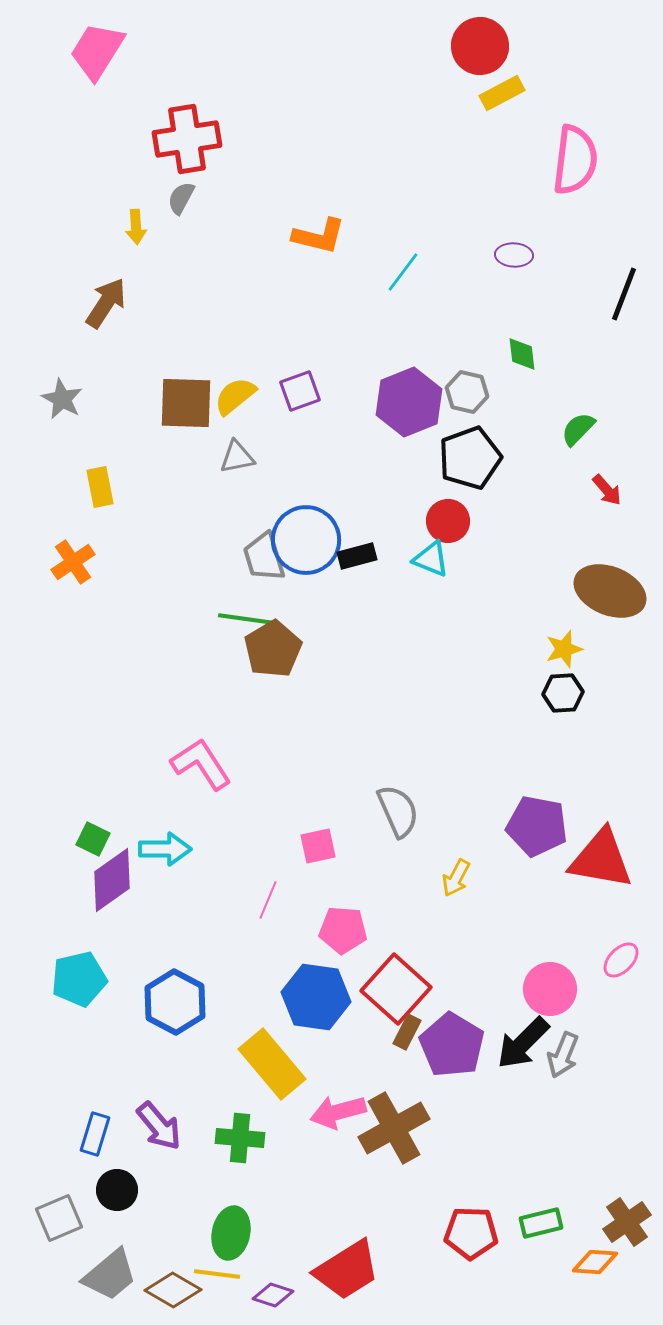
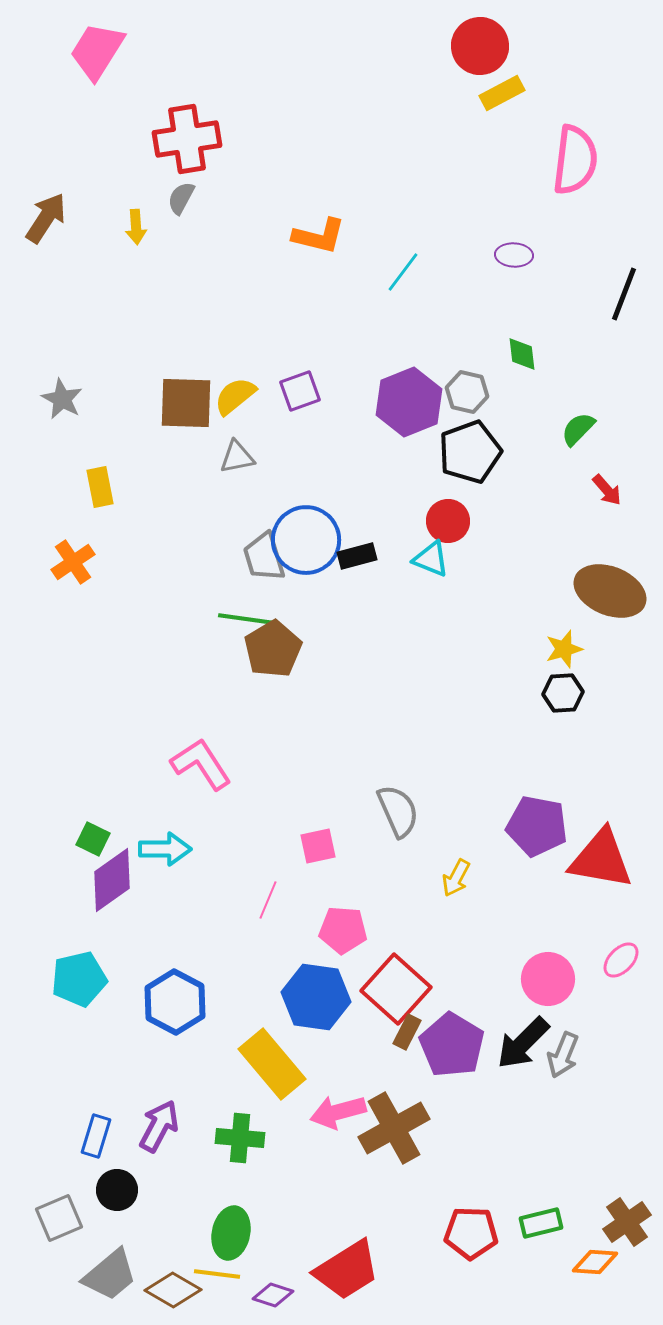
brown arrow at (106, 303): moved 60 px left, 85 px up
black pentagon at (470, 458): moved 6 px up
pink circle at (550, 989): moved 2 px left, 10 px up
purple arrow at (159, 1126): rotated 112 degrees counterclockwise
blue rectangle at (95, 1134): moved 1 px right, 2 px down
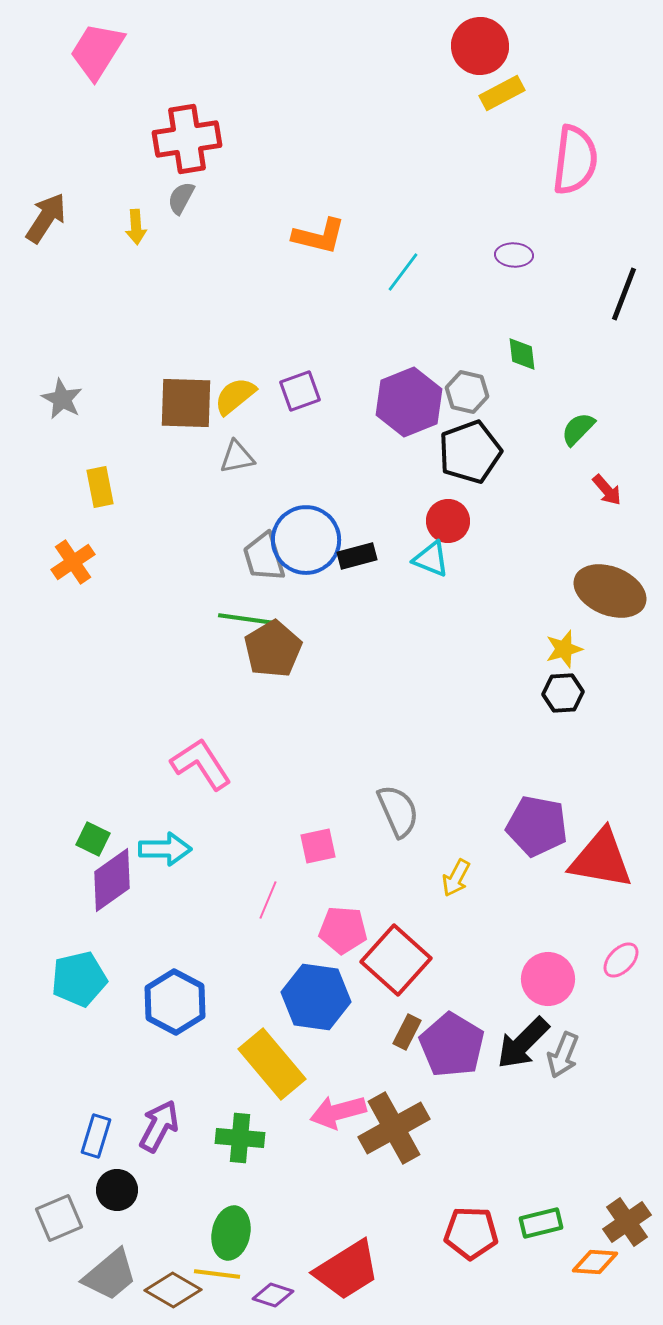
red square at (396, 989): moved 29 px up
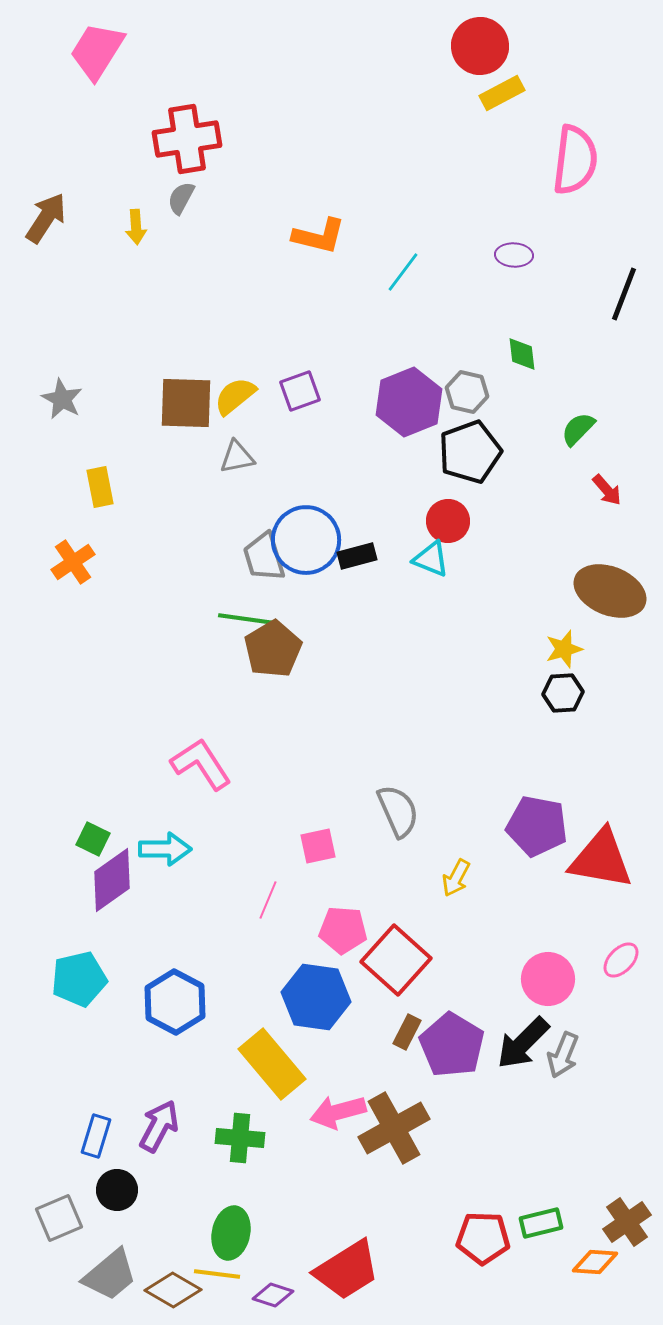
red pentagon at (471, 1233): moved 12 px right, 5 px down
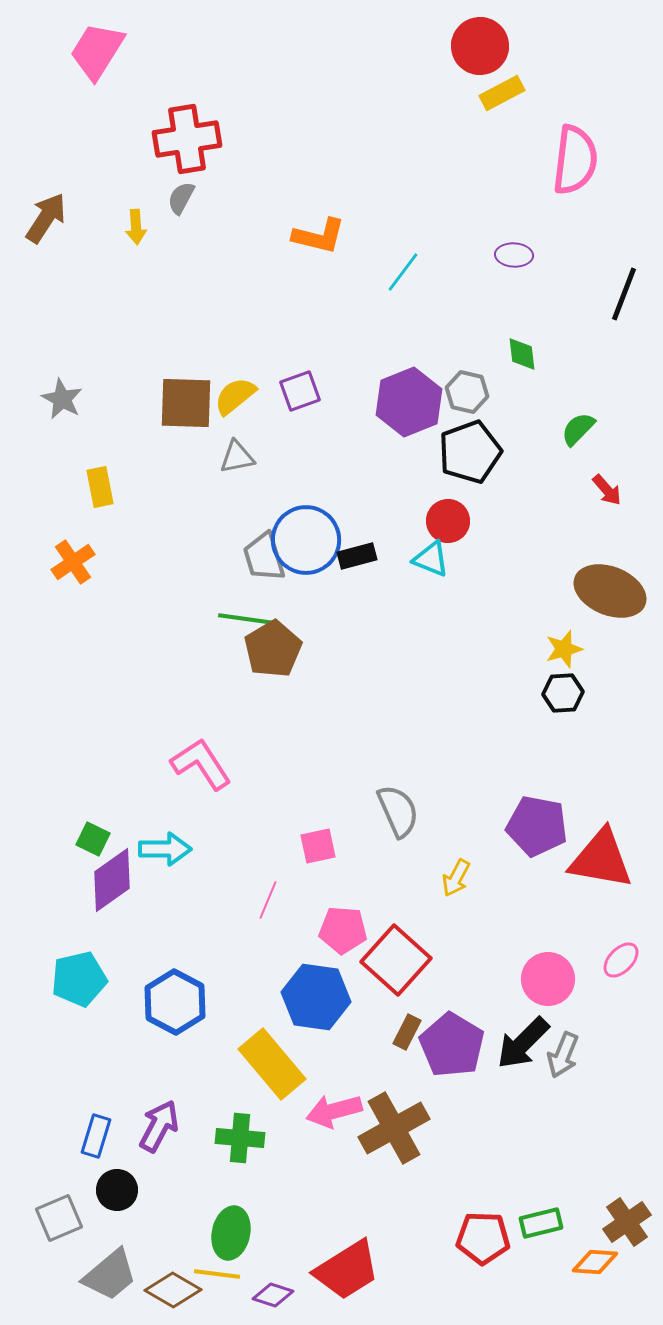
pink arrow at (338, 1112): moved 4 px left, 1 px up
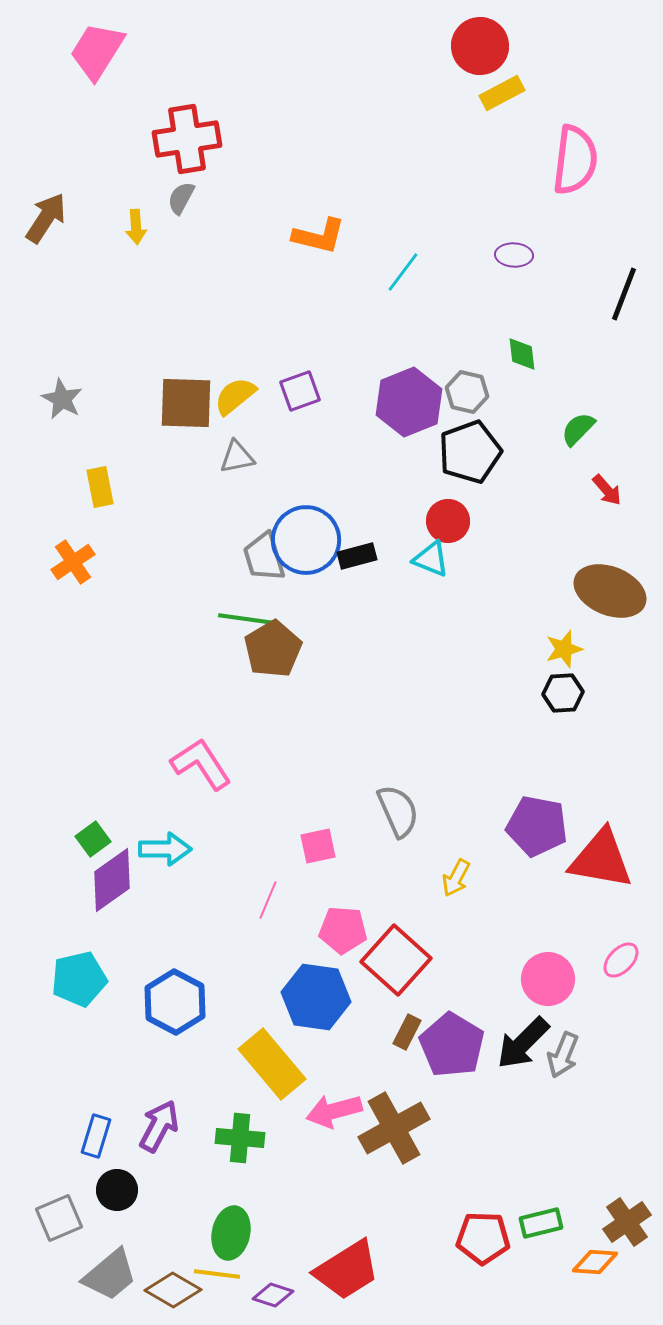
green square at (93, 839): rotated 28 degrees clockwise
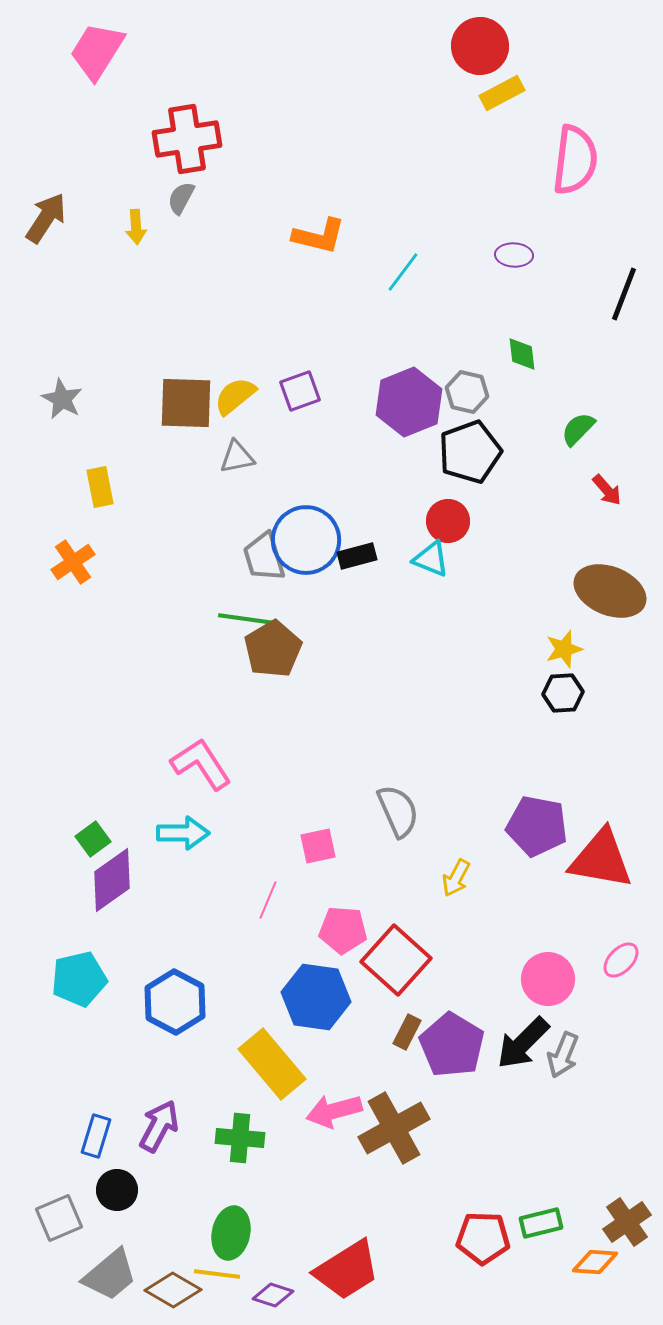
cyan arrow at (165, 849): moved 18 px right, 16 px up
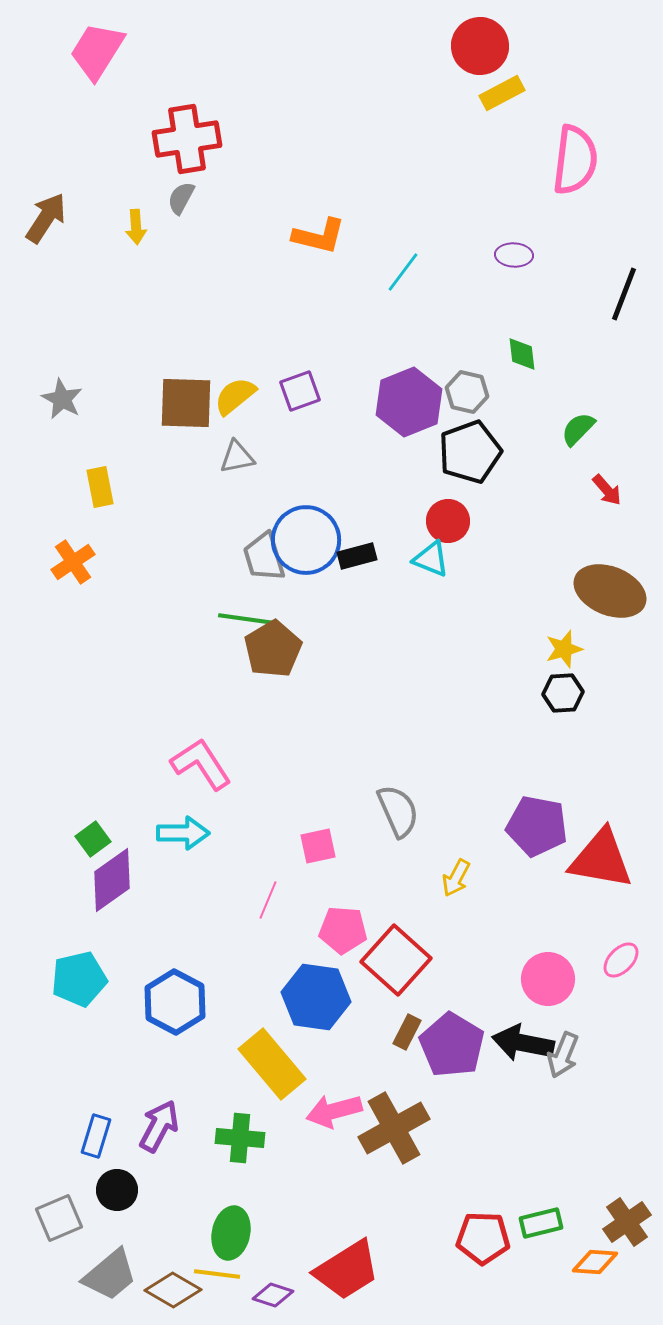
black arrow at (523, 1043): rotated 56 degrees clockwise
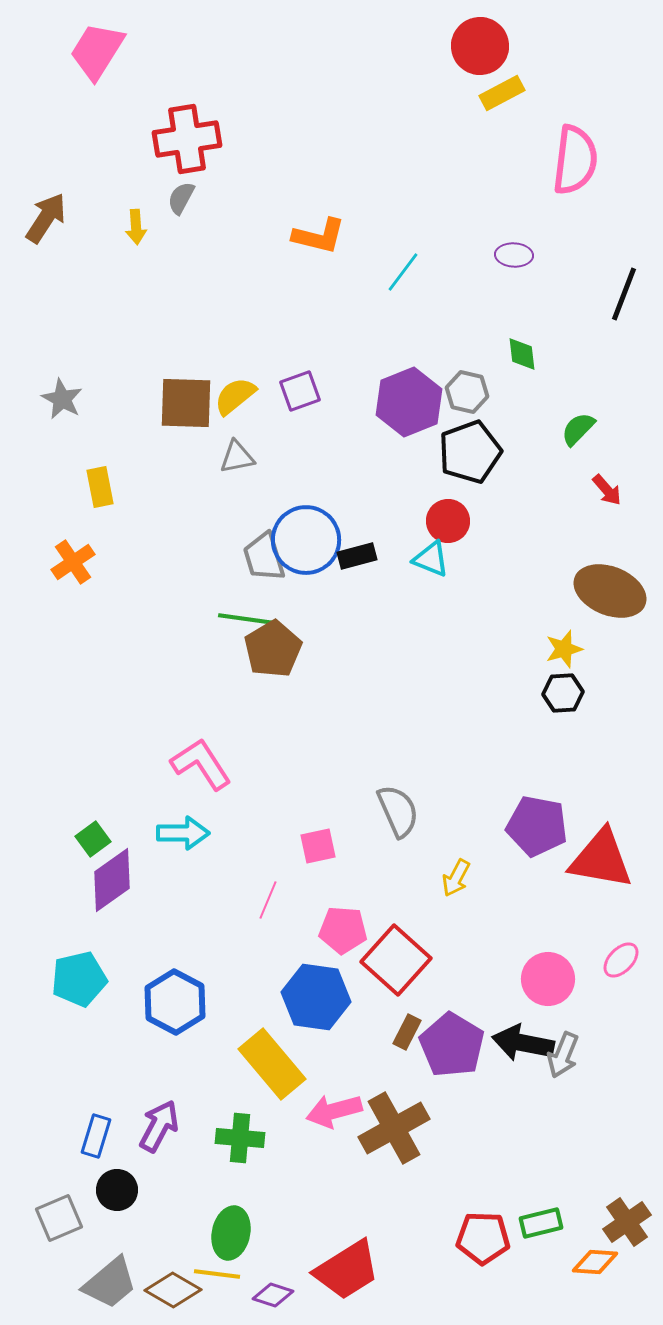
gray trapezoid at (110, 1275): moved 8 px down
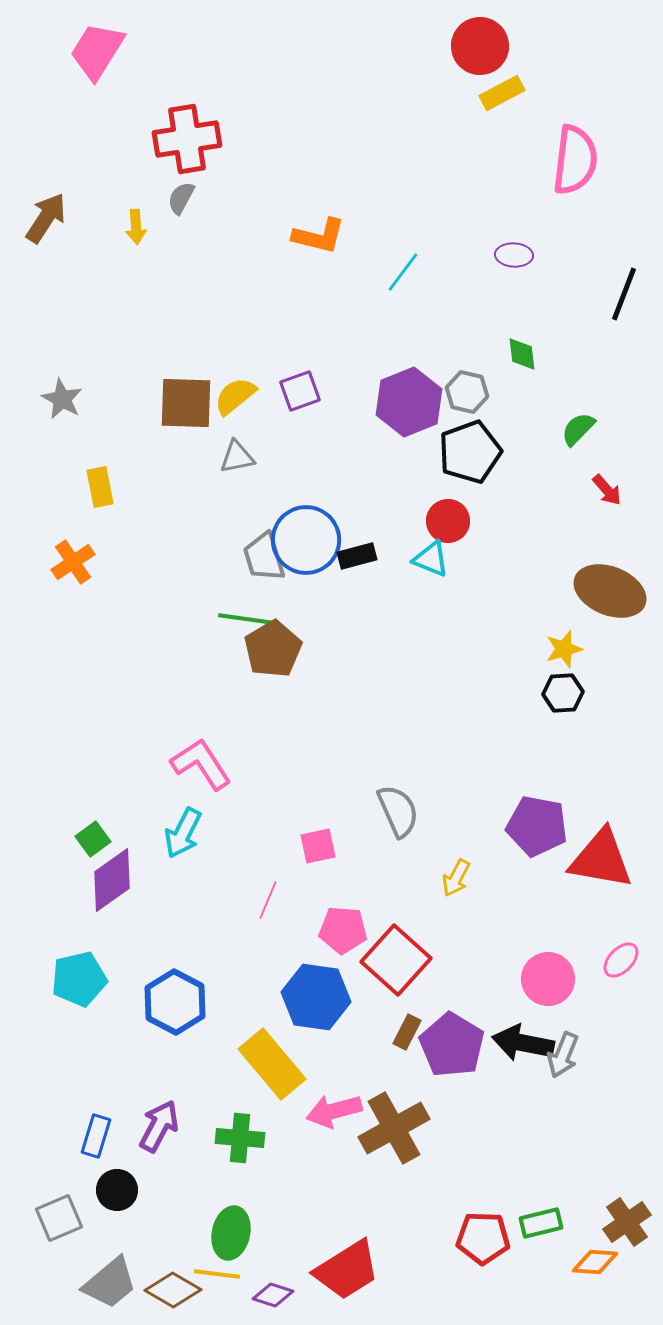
cyan arrow at (183, 833): rotated 117 degrees clockwise
